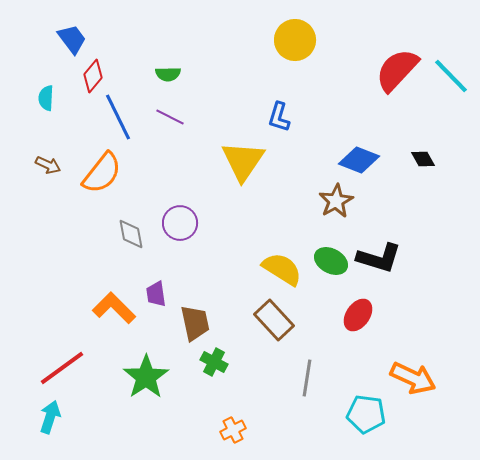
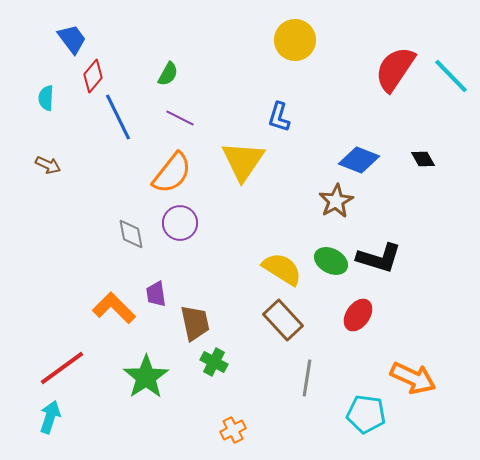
red semicircle: moved 2 px left, 1 px up; rotated 9 degrees counterclockwise
green semicircle: rotated 60 degrees counterclockwise
purple line: moved 10 px right, 1 px down
orange semicircle: moved 70 px right
brown rectangle: moved 9 px right
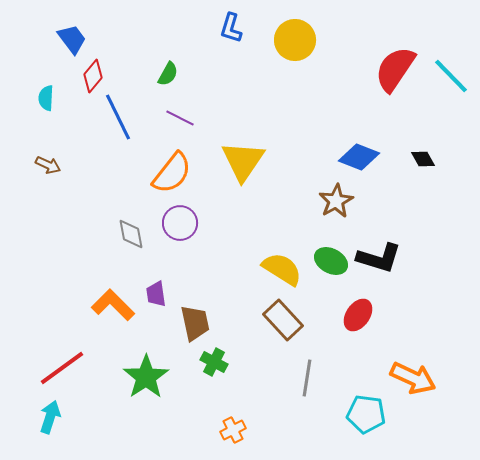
blue L-shape: moved 48 px left, 89 px up
blue diamond: moved 3 px up
orange L-shape: moved 1 px left, 3 px up
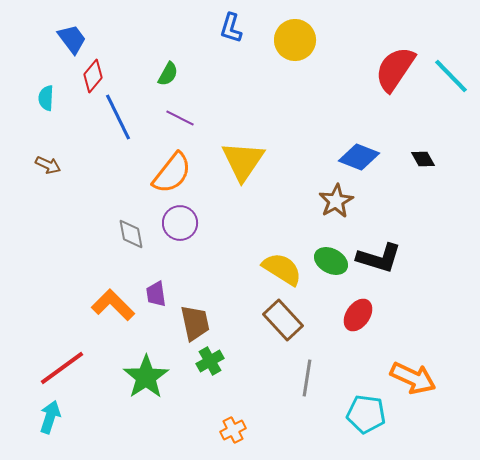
green cross: moved 4 px left, 1 px up; rotated 32 degrees clockwise
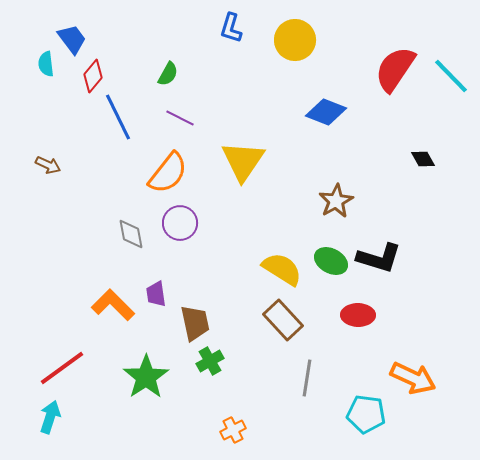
cyan semicircle: moved 34 px up; rotated 10 degrees counterclockwise
blue diamond: moved 33 px left, 45 px up
orange semicircle: moved 4 px left
red ellipse: rotated 56 degrees clockwise
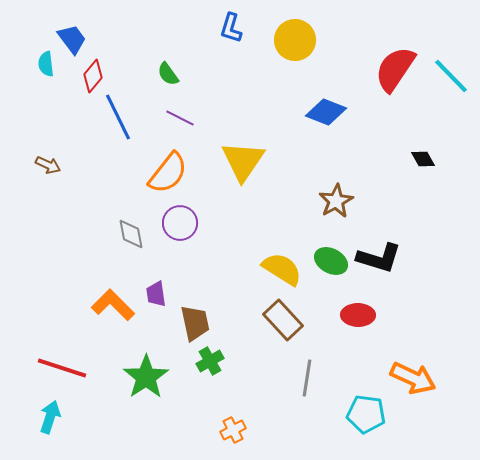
green semicircle: rotated 115 degrees clockwise
red line: rotated 54 degrees clockwise
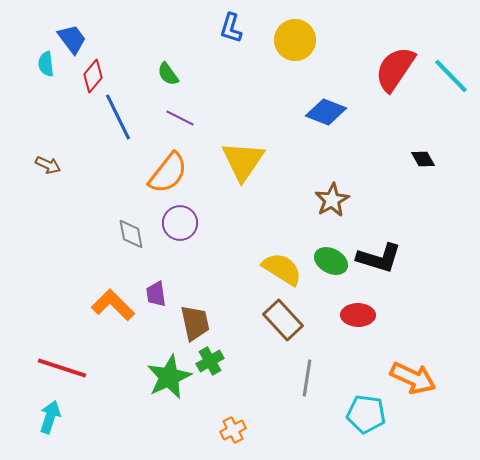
brown star: moved 4 px left, 1 px up
green star: moved 23 px right; rotated 9 degrees clockwise
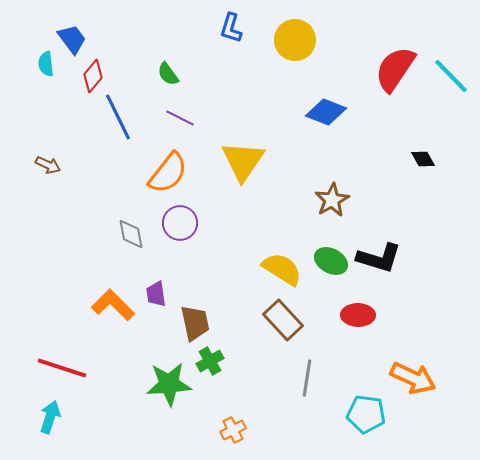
green star: moved 7 px down; rotated 21 degrees clockwise
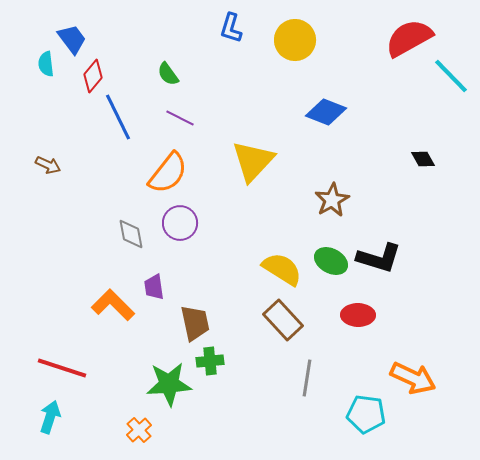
red semicircle: moved 14 px right, 31 px up; rotated 27 degrees clockwise
yellow triangle: moved 10 px right; rotated 9 degrees clockwise
purple trapezoid: moved 2 px left, 7 px up
green cross: rotated 24 degrees clockwise
orange cross: moved 94 px left; rotated 15 degrees counterclockwise
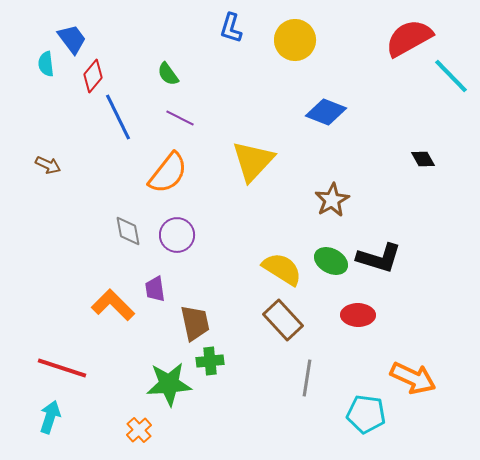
purple circle: moved 3 px left, 12 px down
gray diamond: moved 3 px left, 3 px up
purple trapezoid: moved 1 px right, 2 px down
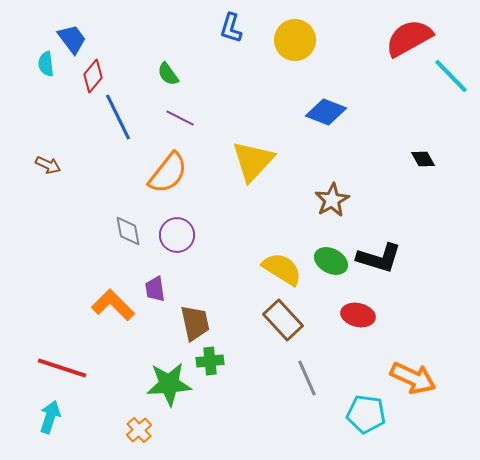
red ellipse: rotated 12 degrees clockwise
gray line: rotated 33 degrees counterclockwise
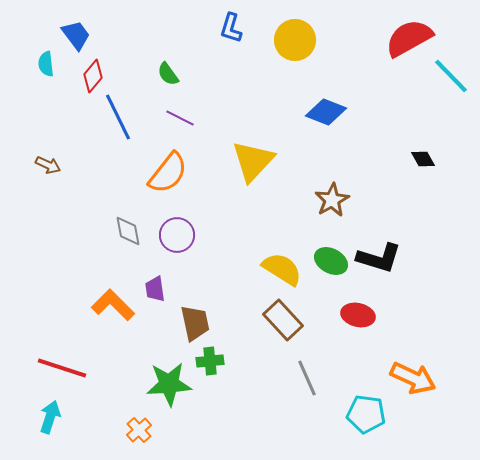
blue trapezoid: moved 4 px right, 4 px up
